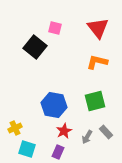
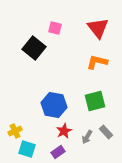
black square: moved 1 px left, 1 px down
yellow cross: moved 3 px down
purple rectangle: rotated 32 degrees clockwise
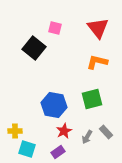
green square: moved 3 px left, 2 px up
yellow cross: rotated 24 degrees clockwise
